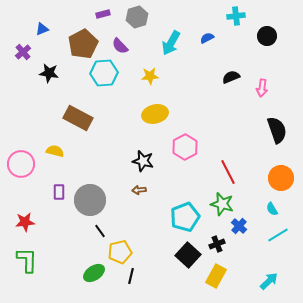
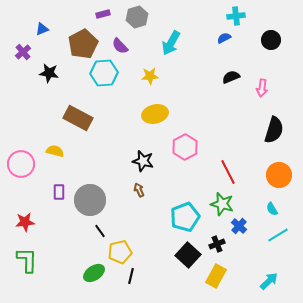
black circle at (267, 36): moved 4 px right, 4 px down
blue semicircle at (207, 38): moved 17 px right
black semicircle at (277, 130): moved 3 px left; rotated 36 degrees clockwise
orange circle at (281, 178): moved 2 px left, 3 px up
brown arrow at (139, 190): rotated 72 degrees clockwise
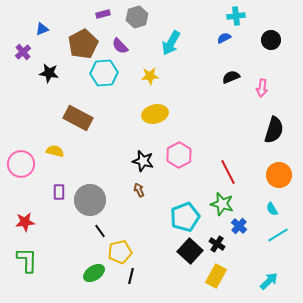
pink hexagon at (185, 147): moved 6 px left, 8 px down
black cross at (217, 244): rotated 35 degrees counterclockwise
black square at (188, 255): moved 2 px right, 4 px up
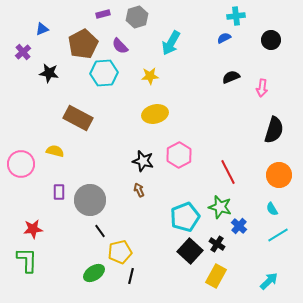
green star at (222, 204): moved 2 px left, 3 px down
red star at (25, 222): moved 8 px right, 7 px down
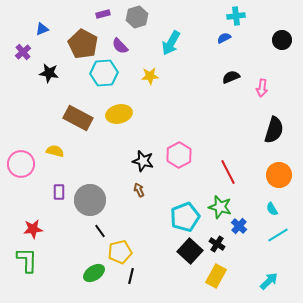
black circle at (271, 40): moved 11 px right
brown pentagon at (83, 44): rotated 16 degrees counterclockwise
yellow ellipse at (155, 114): moved 36 px left
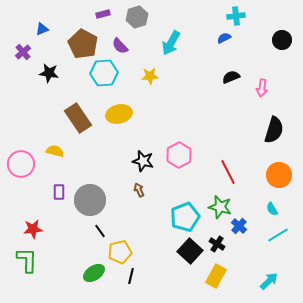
brown rectangle at (78, 118): rotated 28 degrees clockwise
